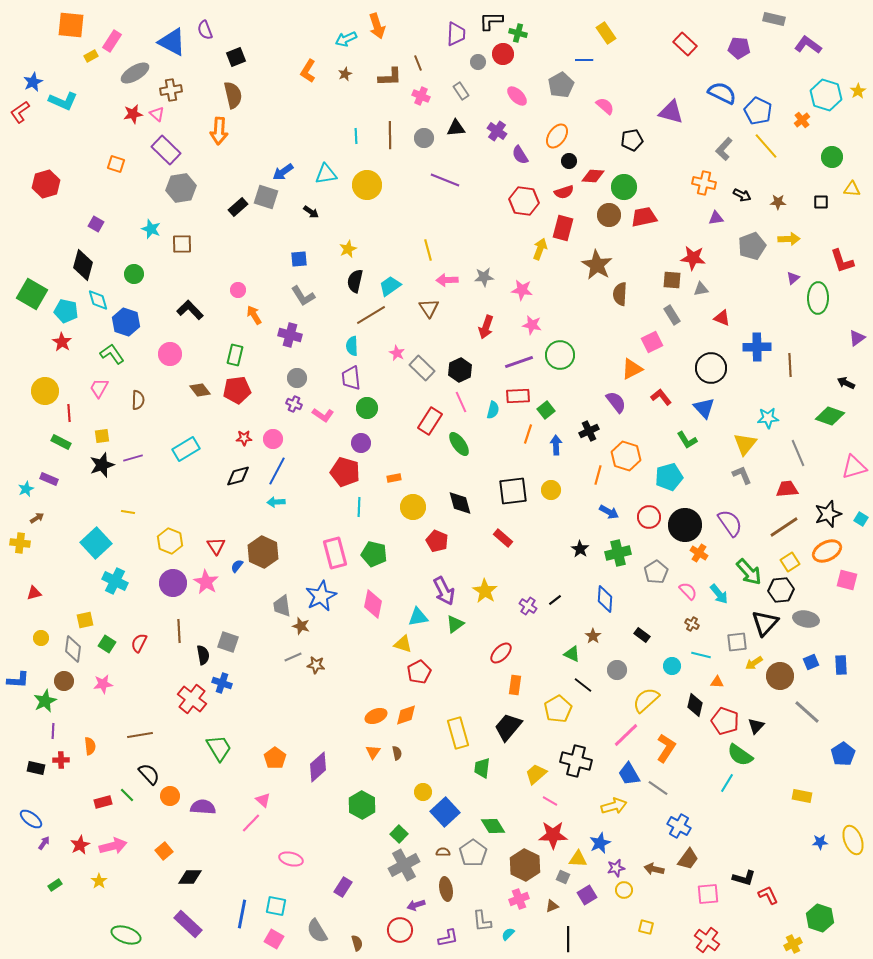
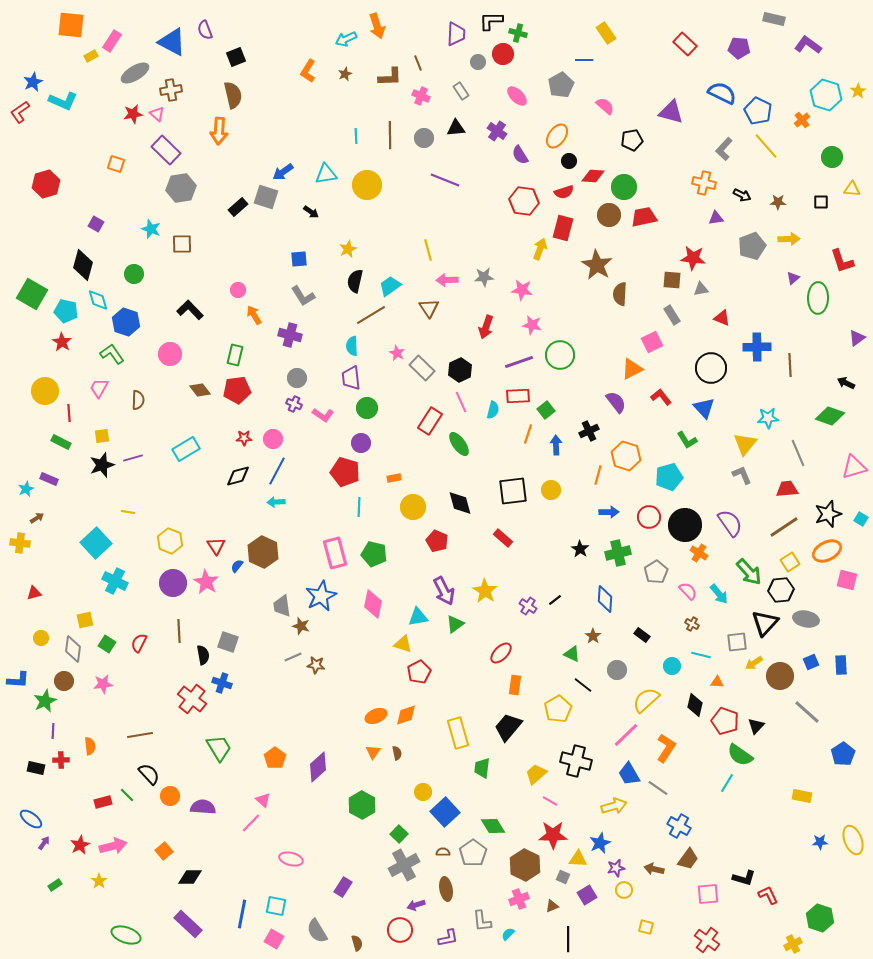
blue arrow at (609, 512): rotated 30 degrees counterclockwise
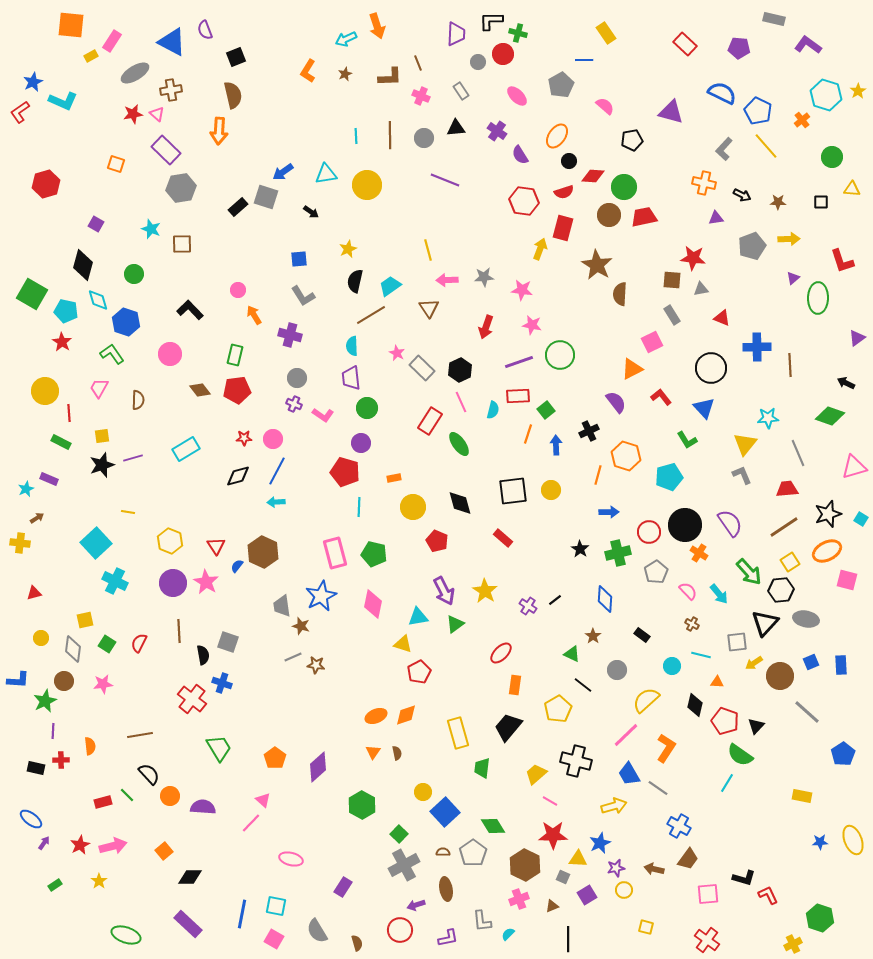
red circle at (649, 517): moved 15 px down
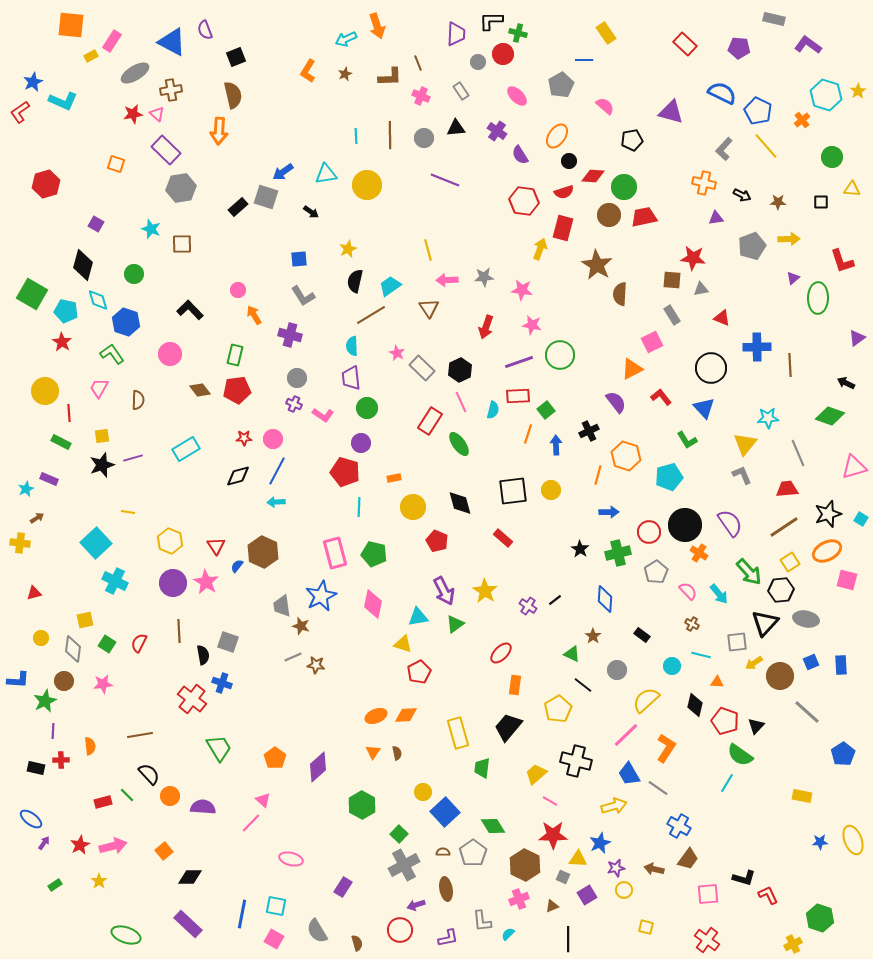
orange diamond at (406, 715): rotated 15 degrees clockwise
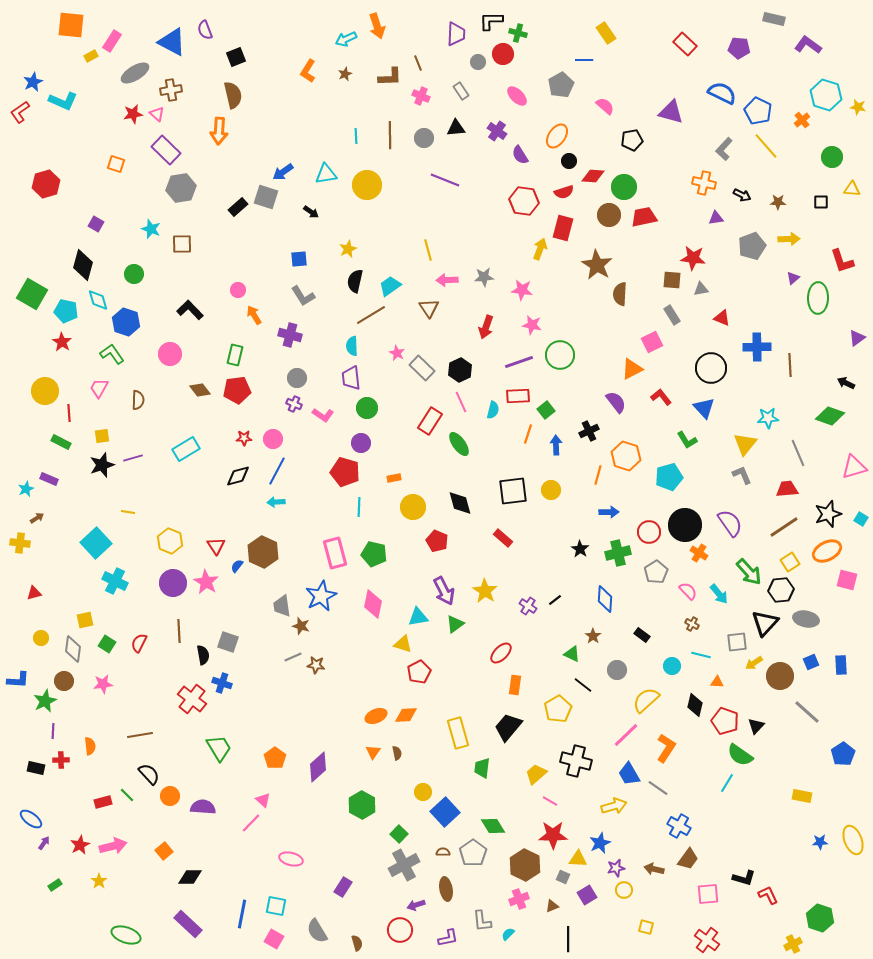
yellow star at (858, 91): moved 16 px down; rotated 28 degrees counterclockwise
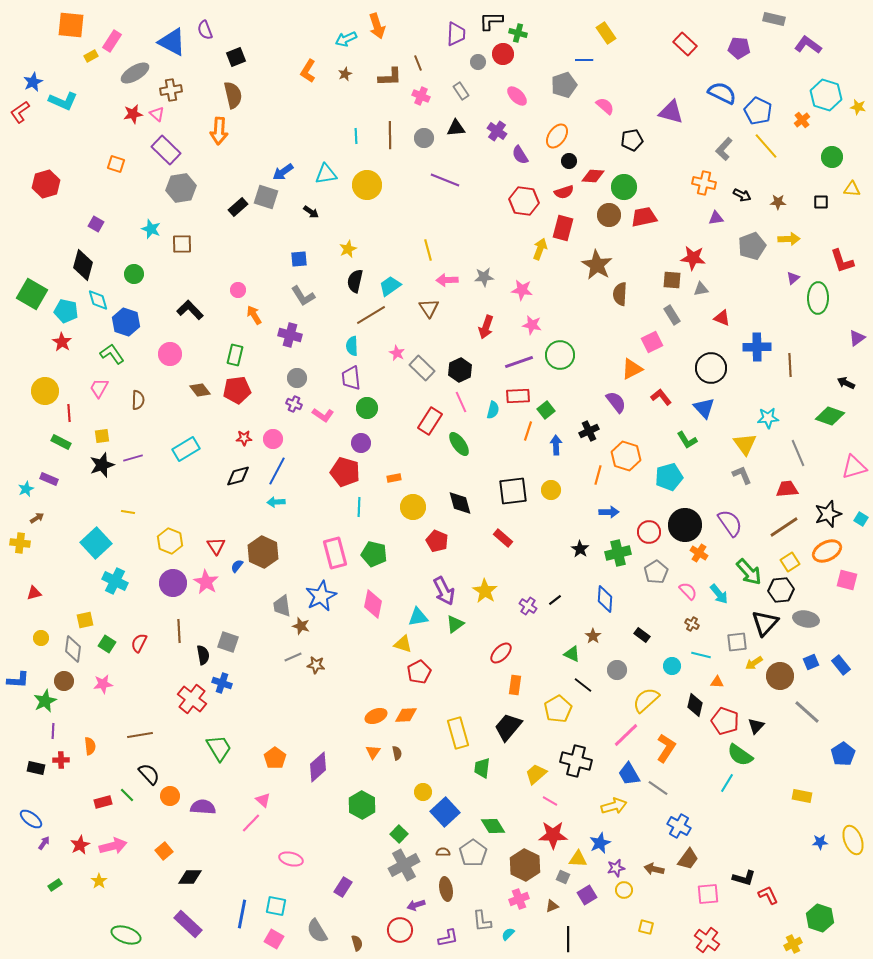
gray pentagon at (561, 85): moved 3 px right; rotated 10 degrees clockwise
orange line at (528, 434): moved 3 px up
yellow triangle at (745, 444): rotated 15 degrees counterclockwise
blue rectangle at (841, 665): rotated 36 degrees counterclockwise
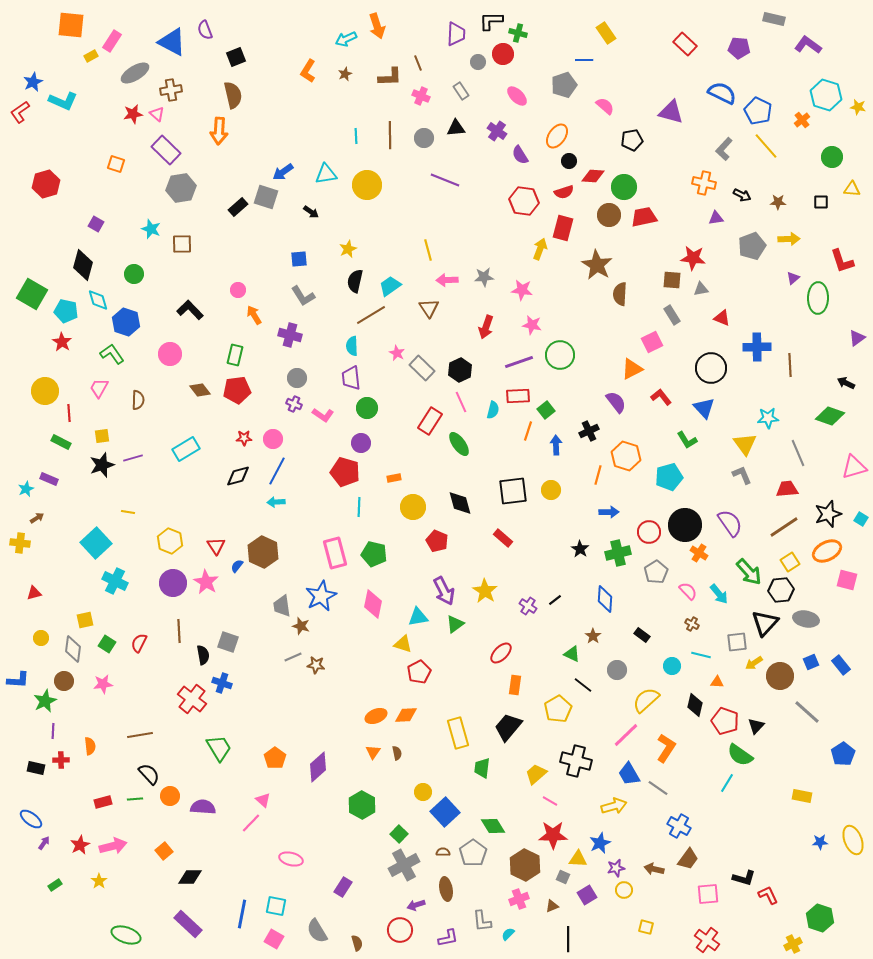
green line at (127, 795): moved 8 px right, 4 px down; rotated 49 degrees counterclockwise
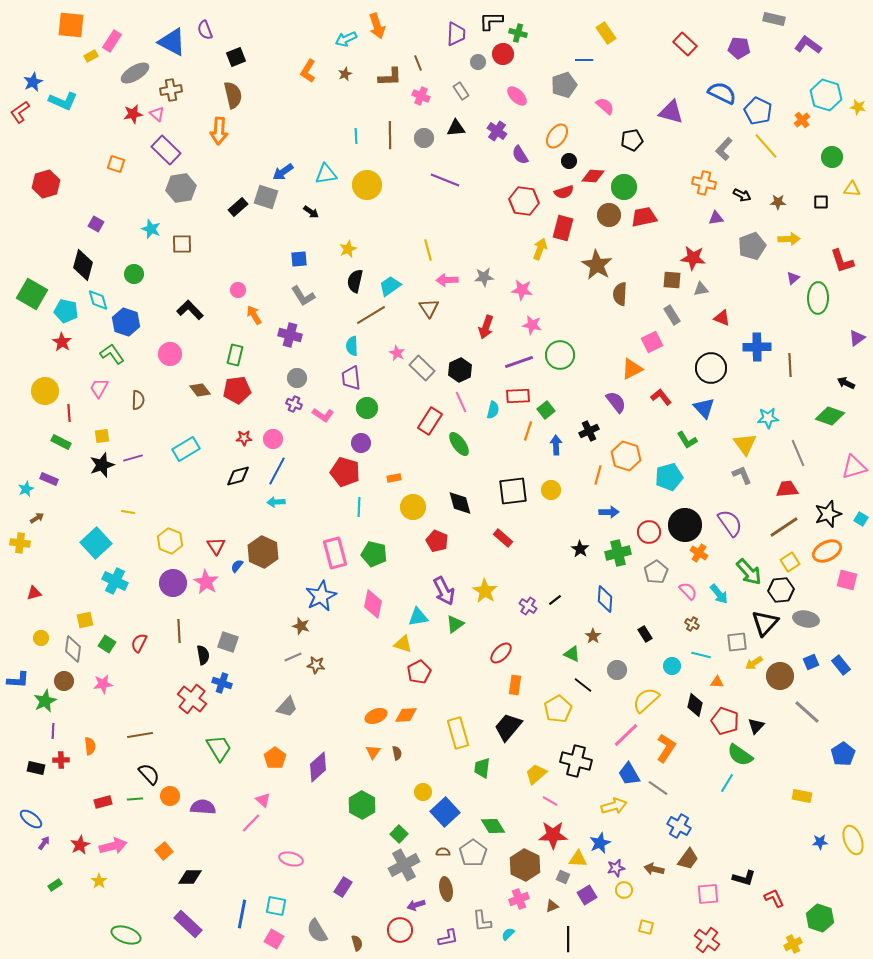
gray trapezoid at (282, 606): moved 5 px right, 101 px down; rotated 130 degrees counterclockwise
black rectangle at (642, 635): moved 3 px right, 1 px up; rotated 21 degrees clockwise
red L-shape at (768, 895): moved 6 px right, 3 px down
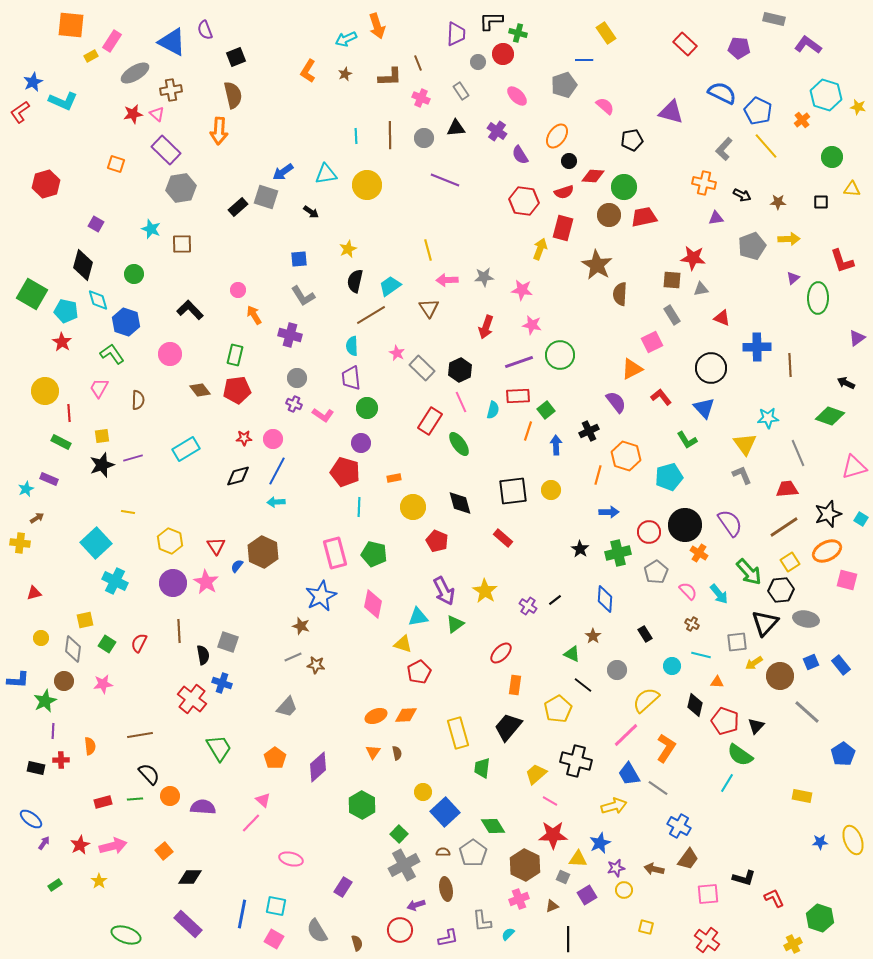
pink cross at (421, 96): moved 2 px down
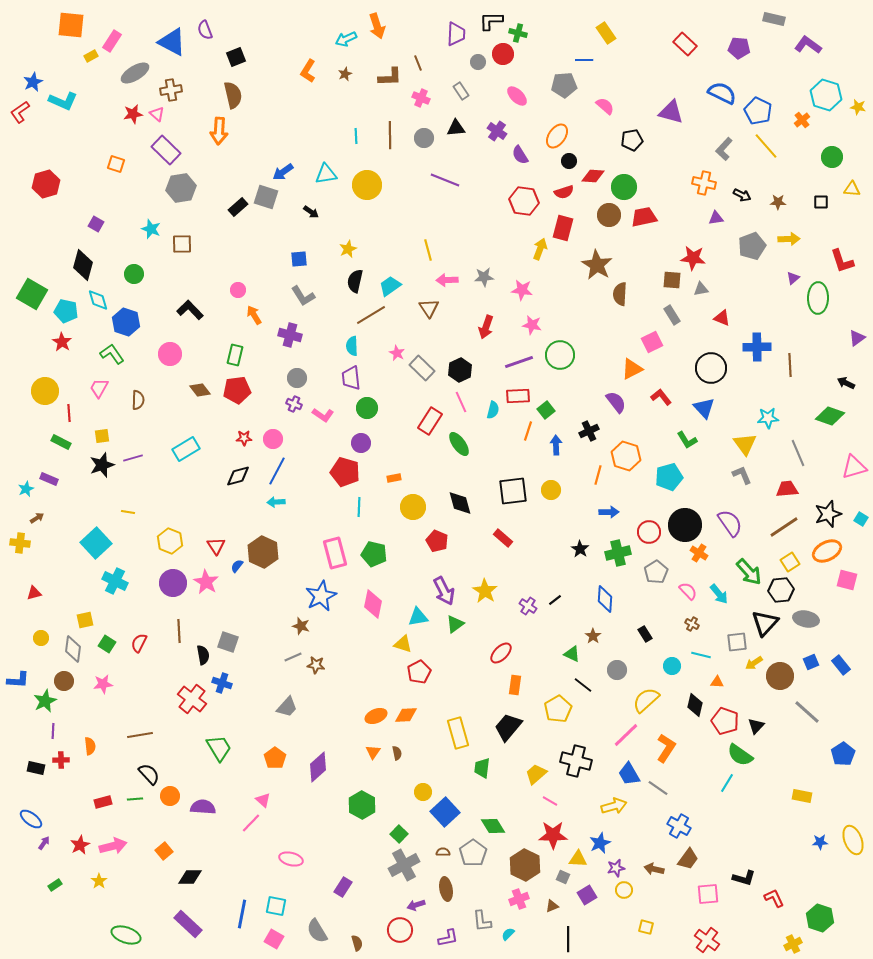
gray pentagon at (564, 85): rotated 15 degrees clockwise
